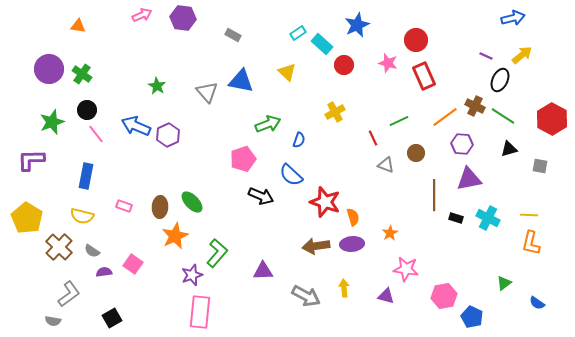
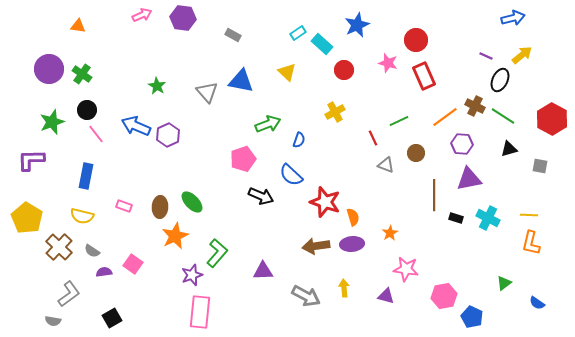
red circle at (344, 65): moved 5 px down
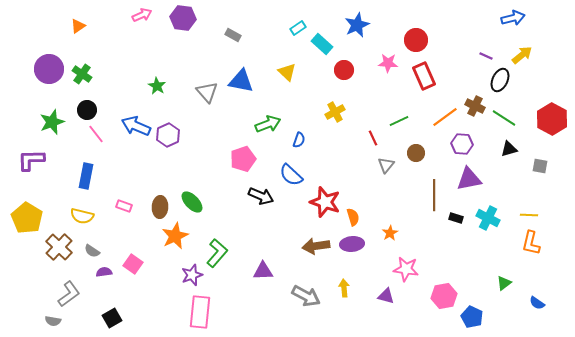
orange triangle at (78, 26): rotated 42 degrees counterclockwise
cyan rectangle at (298, 33): moved 5 px up
pink star at (388, 63): rotated 12 degrees counterclockwise
green line at (503, 116): moved 1 px right, 2 px down
gray triangle at (386, 165): rotated 48 degrees clockwise
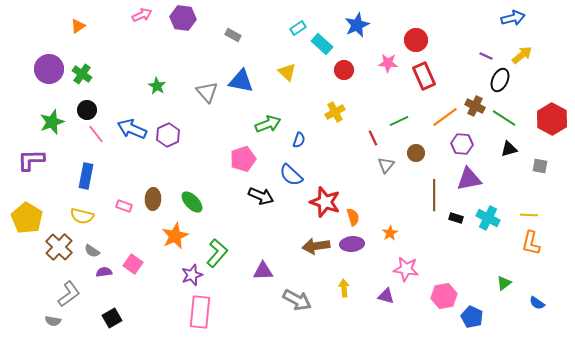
blue arrow at (136, 126): moved 4 px left, 3 px down
brown ellipse at (160, 207): moved 7 px left, 8 px up
gray arrow at (306, 296): moved 9 px left, 4 px down
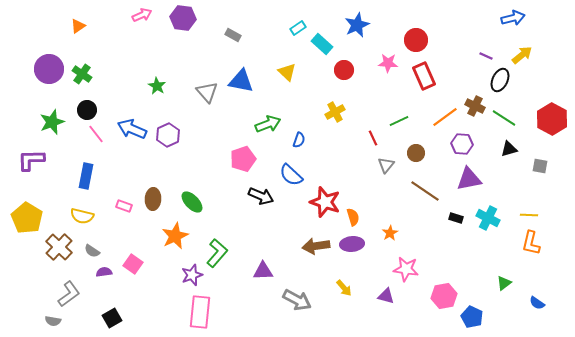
brown line at (434, 195): moved 9 px left, 4 px up; rotated 56 degrees counterclockwise
yellow arrow at (344, 288): rotated 144 degrees clockwise
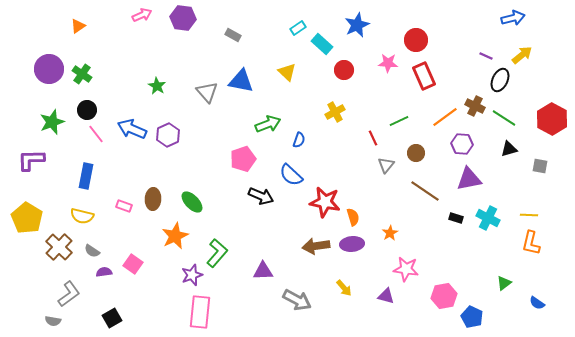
red star at (325, 202): rotated 8 degrees counterclockwise
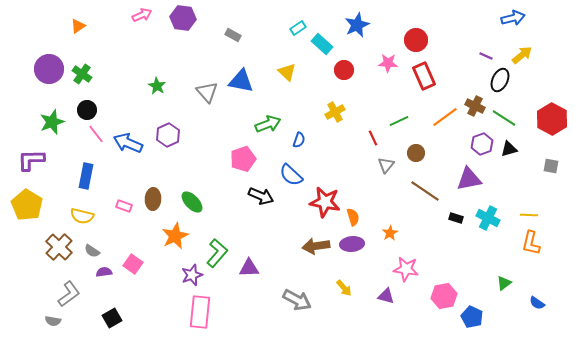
blue arrow at (132, 129): moved 4 px left, 14 px down
purple hexagon at (462, 144): moved 20 px right; rotated 25 degrees counterclockwise
gray square at (540, 166): moved 11 px right
yellow pentagon at (27, 218): moved 13 px up
purple triangle at (263, 271): moved 14 px left, 3 px up
